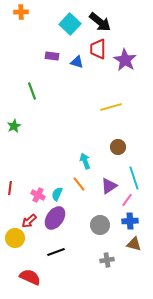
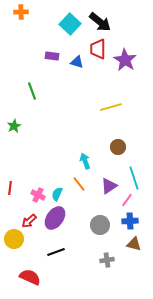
yellow circle: moved 1 px left, 1 px down
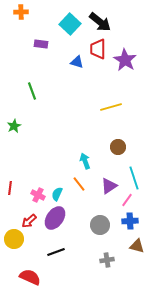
purple rectangle: moved 11 px left, 12 px up
brown triangle: moved 3 px right, 2 px down
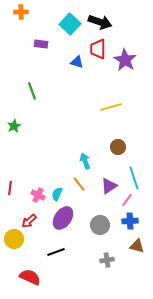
black arrow: rotated 20 degrees counterclockwise
purple ellipse: moved 8 px right
